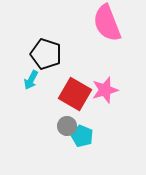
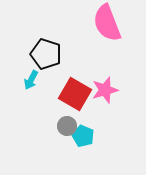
cyan pentagon: moved 1 px right
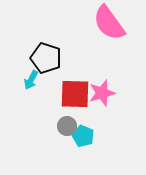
pink semicircle: moved 2 px right; rotated 15 degrees counterclockwise
black pentagon: moved 4 px down
pink star: moved 3 px left, 3 px down
red square: rotated 28 degrees counterclockwise
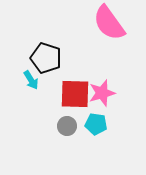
cyan arrow: rotated 60 degrees counterclockwise
cyan pentagon: moved 13 px right, 12 px up; rotated 15 degrees counterclockwise
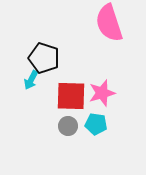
pink semicircle: rotated 18 degrees clockwise
black pentagon: moved 2 px left
cyan arrow: rotated 60 degrees clockwise
red square: moved 4 px left, 2 px down
gray circle: moved 1 px right
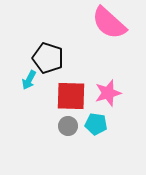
pink semicircle: rotated 30 degrees counterclockwise
black pentagon: moved 4 px right
cyan arrow: moved 2 px left
pink star: moved 6 px right
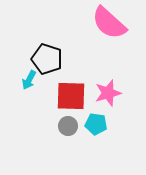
black pentagon: moved 1 px left, 1 px down
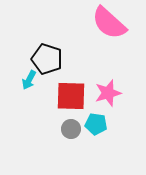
gray circle: moved 3 px right, 3 px down
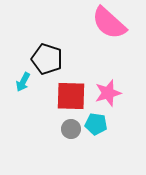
cyan arrow: moved 6 px left, 2 px down
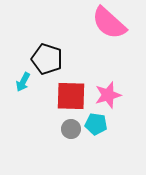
pink star: moved 2 px down
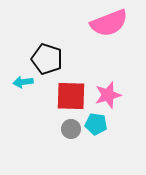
pink semicircle: rotated 63 degrees counterclockwise
cyan arrow: rotated 54 degrees clockwise
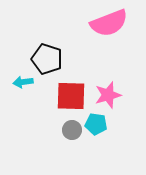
gray circle: moved 1 px right, 1 px down
